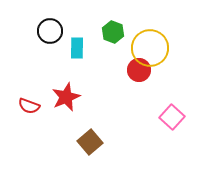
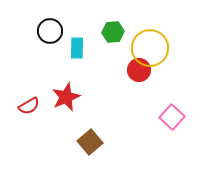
green hexagon: rotated 25 degrees counterclockwise
red semicircle: rotated 50 degrees counterclockwise
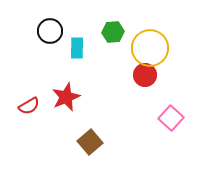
red circle: moved 6 px right, 5 px down
pink square: moved 1 px left, 1 px down
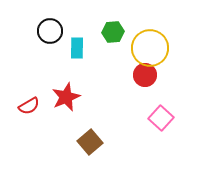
pink square: moved 10 px left
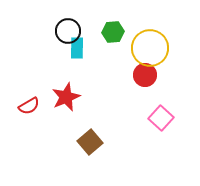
black circle: moved 18 px right
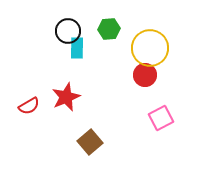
green hexagon: moved 4 px left, 3 px up
pink square: rotated 20 degrees clockwise
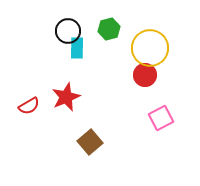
green hexagon: rotated 10 degrees counterclockwise
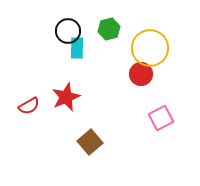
red circle: moved 4 px left, 1 px up
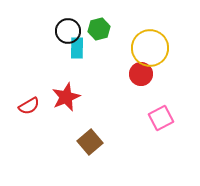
green hexagon: moved 10 px left
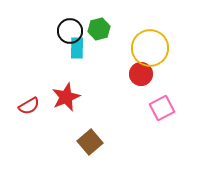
black circle: moved 2 px right
pink square: moved 1 px right, 10 px up
